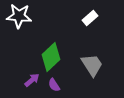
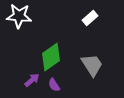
green diamond: rotated 8 degrees clockwise
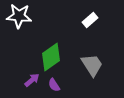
white rectangle: moved 2 px down
